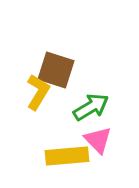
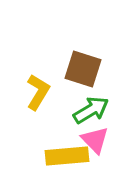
brown square: moved 27 px right, 1 px up
green arrow: moved 3 px down
pink triangle: moved 3 px left
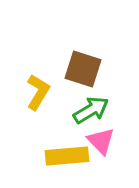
pink triangle: moved 6 px right, 1 px down
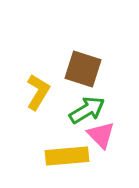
green arrow: moved 4 px left
pink triangle: moved 6 px up
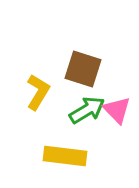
pink triangle: moved 16 px right, 25 px up
yellow rectangle: moved 2 px left; rotated 12 degrees clockwise
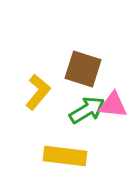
yellow L-shape: rotated 9 degrees clockwise
pink triangle: moved 4 px left, 5 px up; rotated 40 degrees counterclockwise
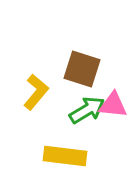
brown square: moved 1 px left
yellow L-shape: moved 2 px left
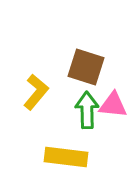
brown square: moved 4 px right, 2 px up
green arrow: rotated 60 degrees counterclockwise
yellow rectangle: moved 1 px right, 1 px down
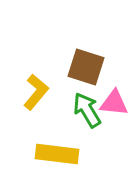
pink triangle: moved 1 px right, 2 px up
green arrow: rotated 30 degrees counterclockwise
yellow rectangle: moved 9 px left, 3 px up
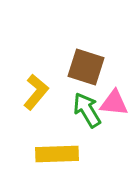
yellow rectangle: rotated 9 degrees counterclockwise
